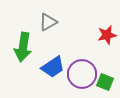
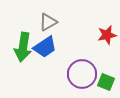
blue trapezoid: moved 8 px left, 20 px up
green square: moved 1 px right
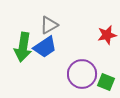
gray triangle: moved 1 px right, 3 px down
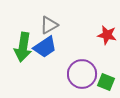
red star: rotated 24 degrees clockwise
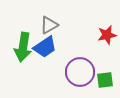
red star: rotated 24 degrees counterclockwise
purple circle: moved 2 px left, 2 px up
green square: moved 1 px left, 2 px up; rotated 30 degrees counterclockwise
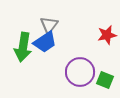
gray triangle: rotated 24 degrees counterclockwise
blue trapezoid: moved 5 px up
green square: rotated 30 degrees clockwise
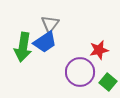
gray triangle: moved 1 px right, 1 px up
red star: moved 8 px left, 15 px down
green square: moved 3 px right, 2 px down; rotated 18 degrees clockwise
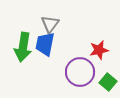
blue trapezoid: moved 2 px down; rotated 135 degrees clockwise
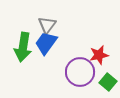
gray triangle: moved 3 px left, 1 px down
blue trapezoid: moved 1 px right, 1 px up; rotated 25 degrees clockwise
red star: moved 5 px down
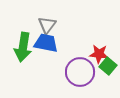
blue trapezoid: rotated 65 degrees clockwise
red star: moved 1 px up; rotated 18 degrees clockwise
green square: moved 16 px up
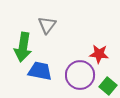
blue trapezoid: moved 6 px left, 28 px down
green square: moved 20 px down
purple circle: moved 3 px down
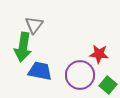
gray triangle: moved 13 px left
green square: moved 1 px up
